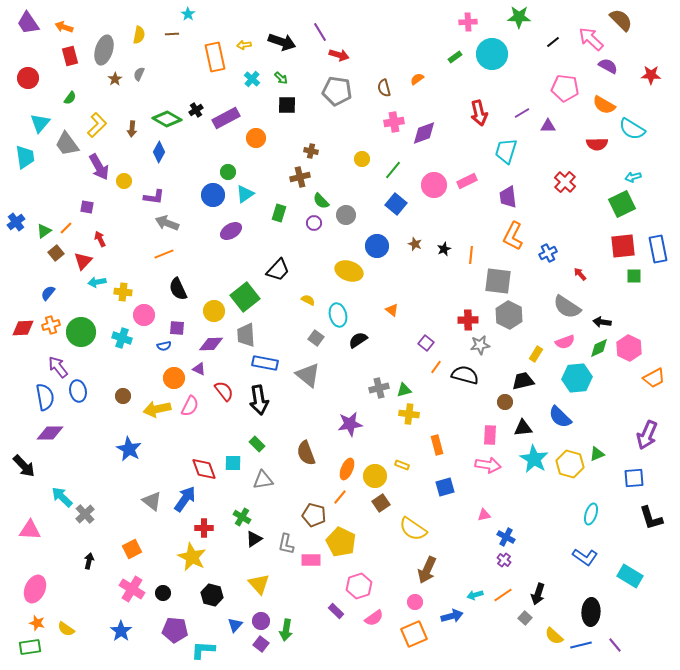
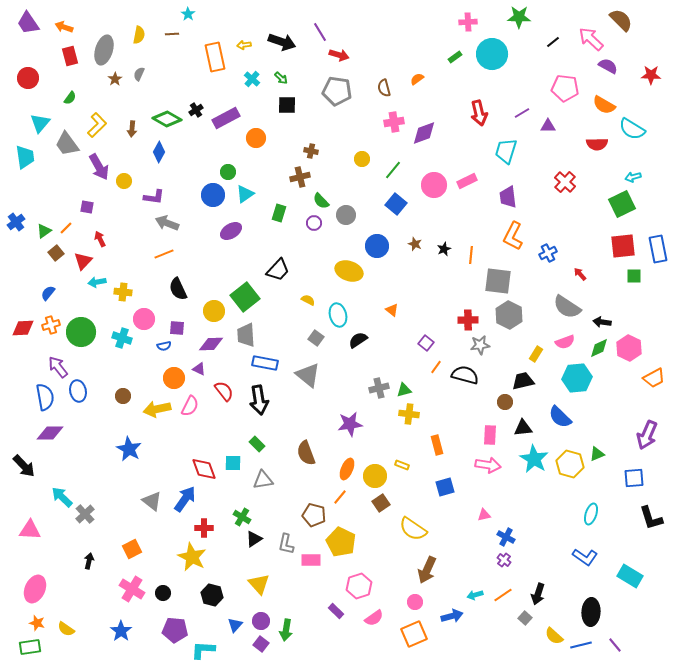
pink circle at (144, 315): moved 4 px down
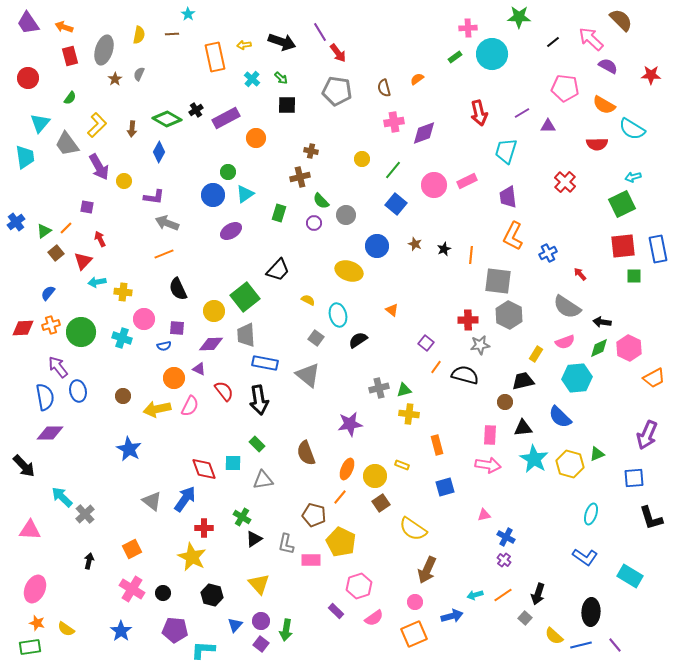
pink cross at (468, 22): moved 6 px down
red arrow at (339, 55): moved 1 px left, 2 px up; rotated 36 degrees clockwise
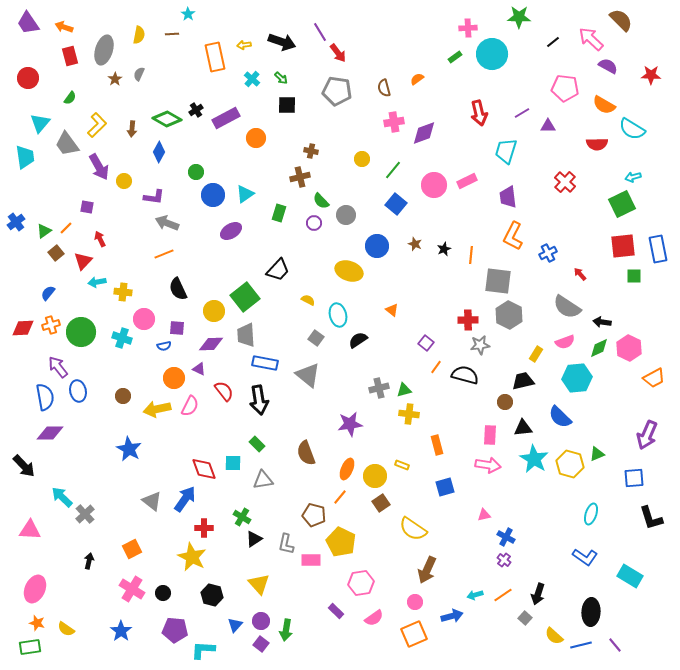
green circle at (228, 172): moved 32 px left
pink hexagon at (359, 586): moved 2 px right, 3 px up; rotated 10 degrees clockwise
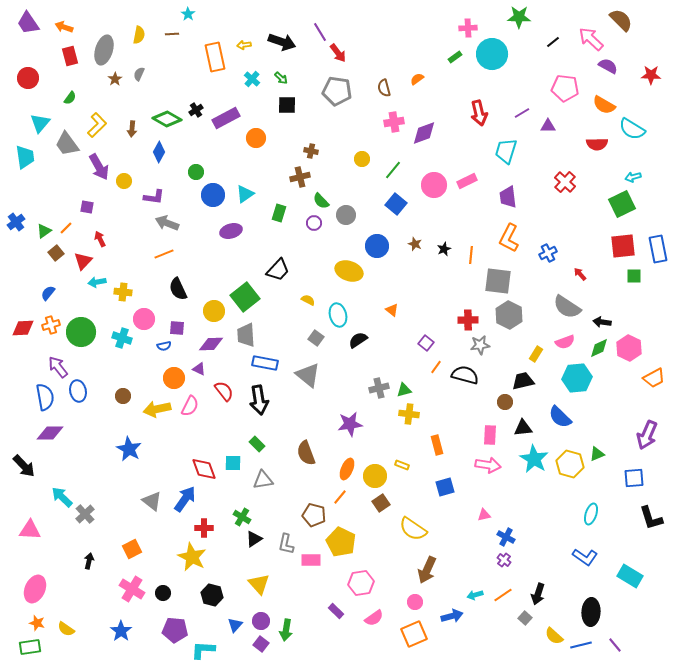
purple ellipse at (231, 231): rotated 15 degrees clockwise
orange L-shape at (513, 236): moved 4 px left, 2 px down
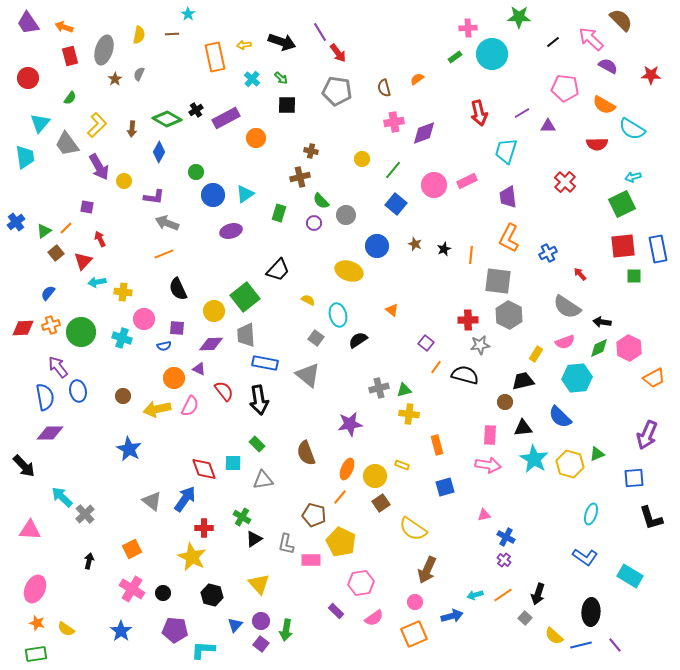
green rectangle at (30, 647): moved 6 px right, 7 px down
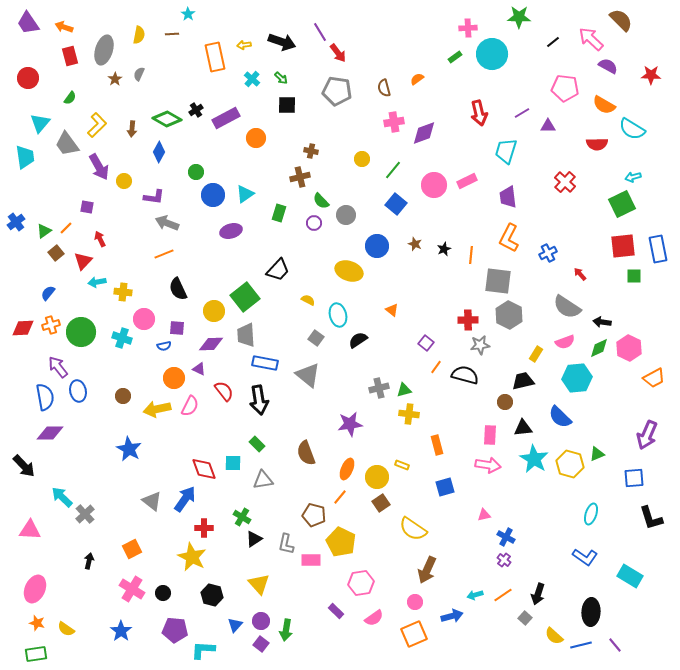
yellow circle at (375, 476): moved 2 px right, 1 px down
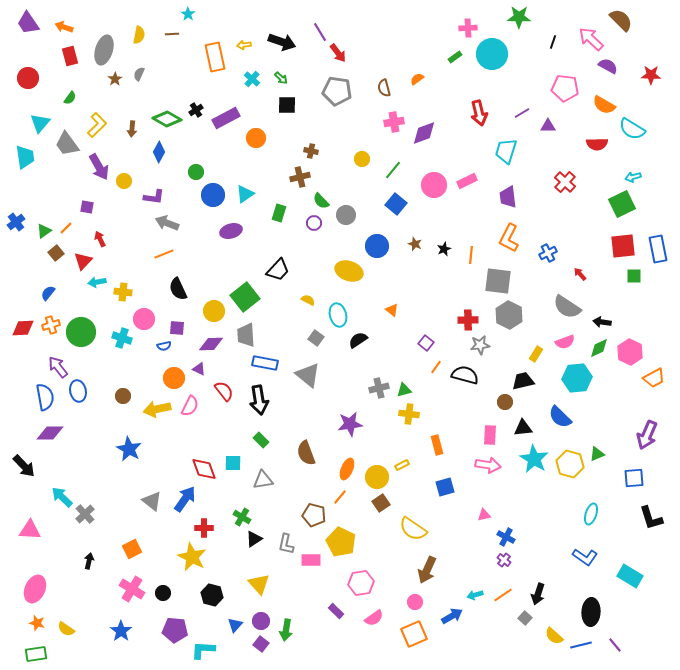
black line at (553, 42): rotated 32 degrees counterclockwise
pink hexagon at (629, 348): moved 1 px right, 4 px down
green rectangle at (257, 444): moved 4 px right, 4 px up
yellow rectangle at (402, 465): rotated 48 degrees counterclockwise
blue arrow at (452, 616): rotated 15 degrees counterclockwise
